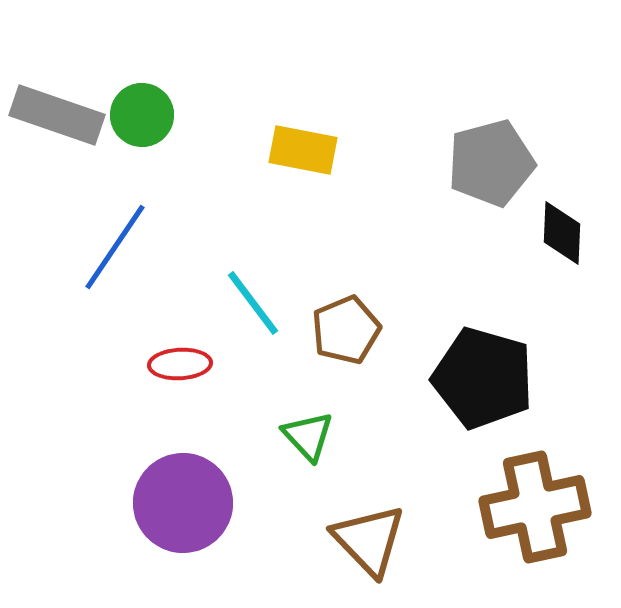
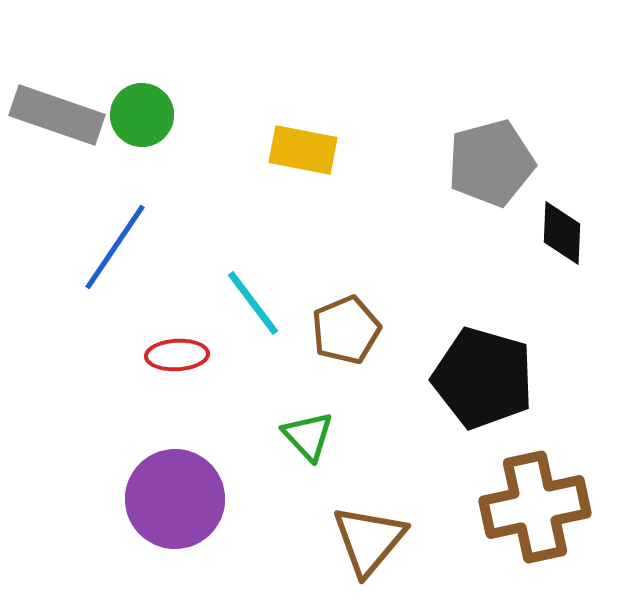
red ellipse: moved 3 px left, 9 px up
purple circle: moved 8 px left, 4 px up
brown triangle: rotated 24 degrees clockwise
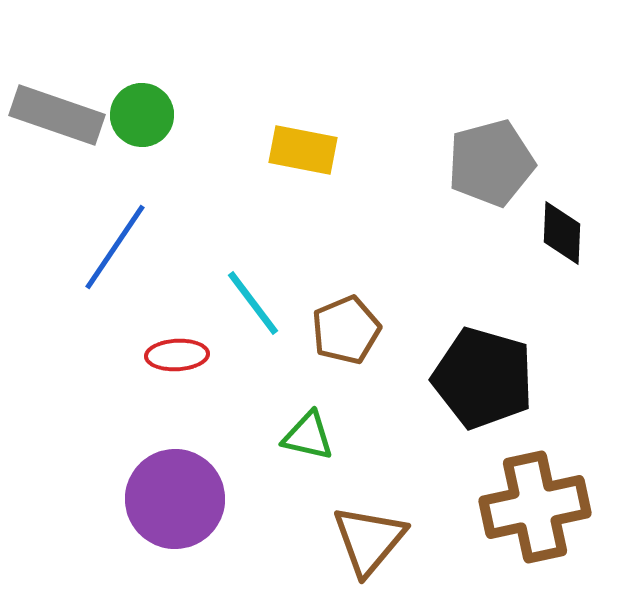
green triangle: rotated 34 degrees counterclockwise
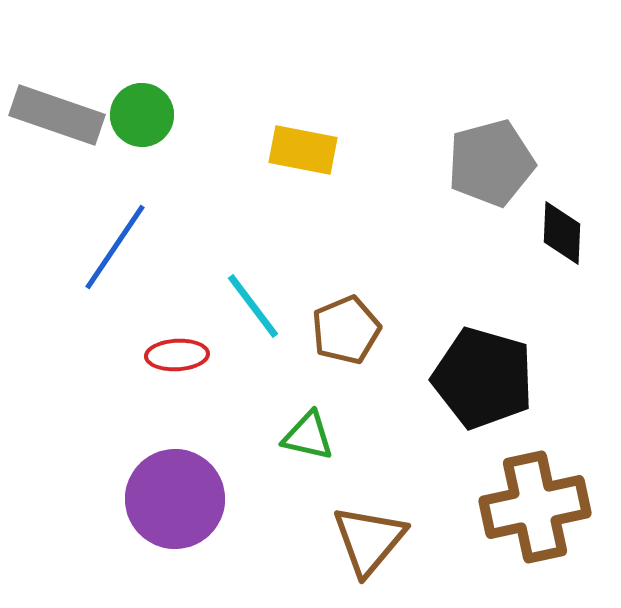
cyan line: moved 3 px down
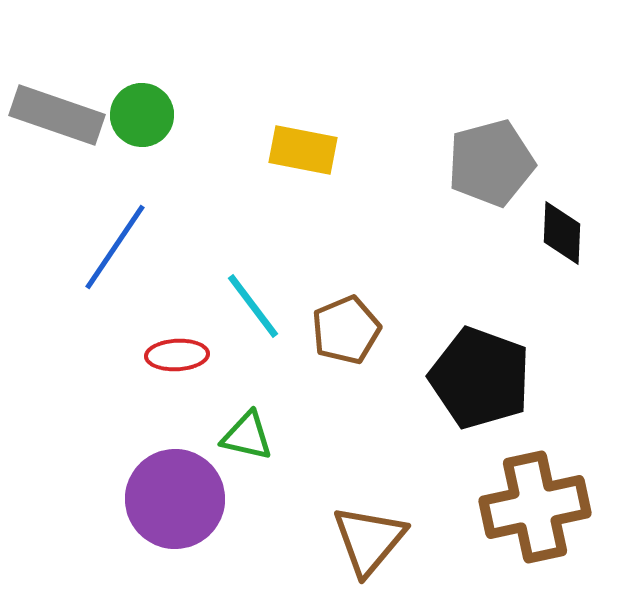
black pentagon: moved 3 px left; rotated 4 degrees clockwise
green triangle: moved 61 px left
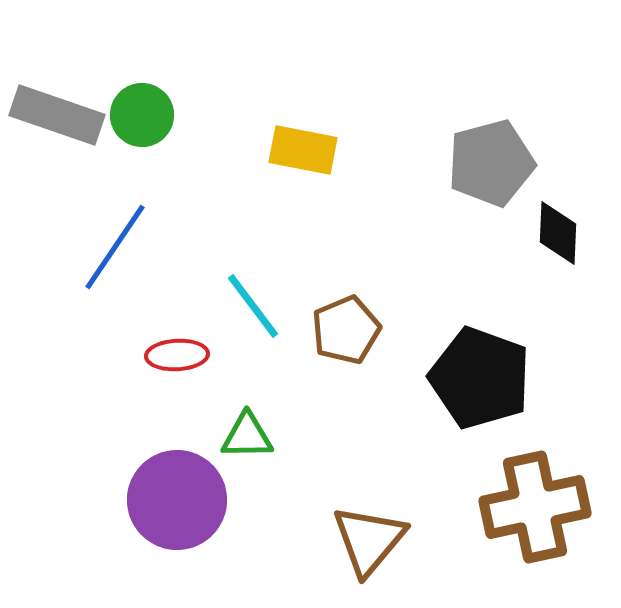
black diamond: moved 4 px left
green triangle: rotated 14 degrees counterclockwise
purple circle: moved 2 px right, 1 px down
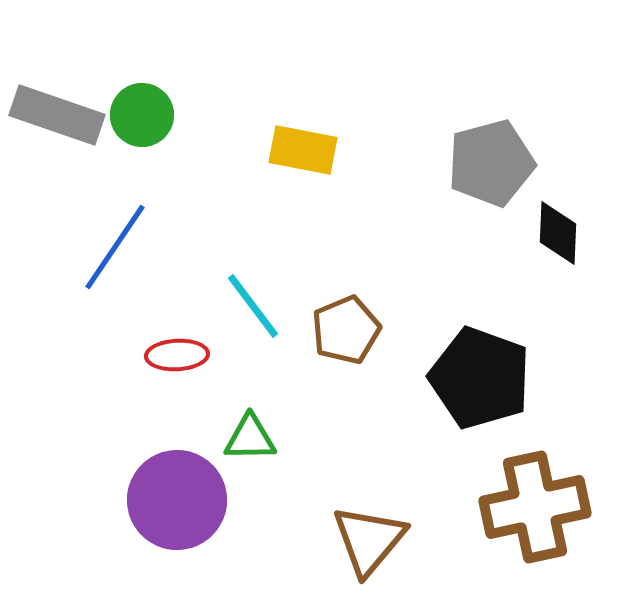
green triangle: moved 3 px right, 2 px down
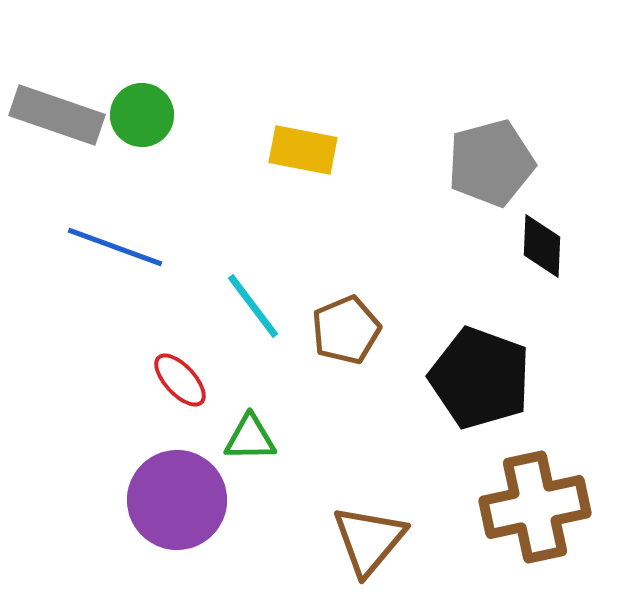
black diamond: moved 16 px left, 13 px down
blue line: rotated 76 degrees clockwise
red ellipse: moved 3 px right, 25 px down; rotated 50 degrees clockwise
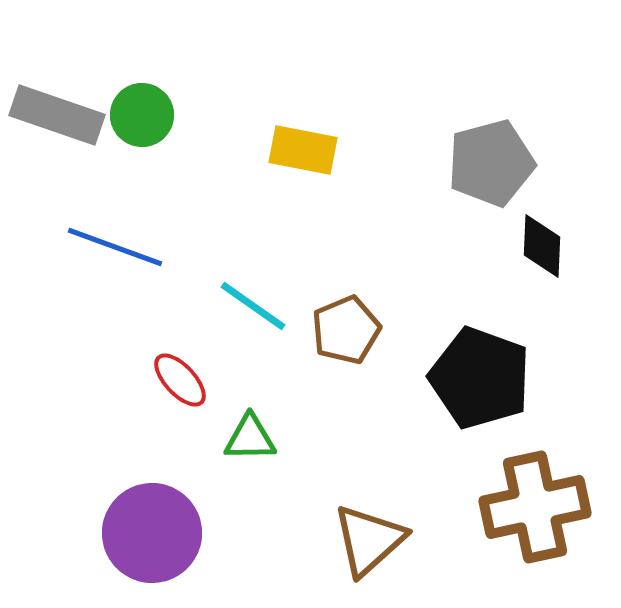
cyan line: rotated 18 degrees counterclockwise
purple circle: moved 25 px left, 33 px down
brown triangle: rotated 8 degrees clockwise
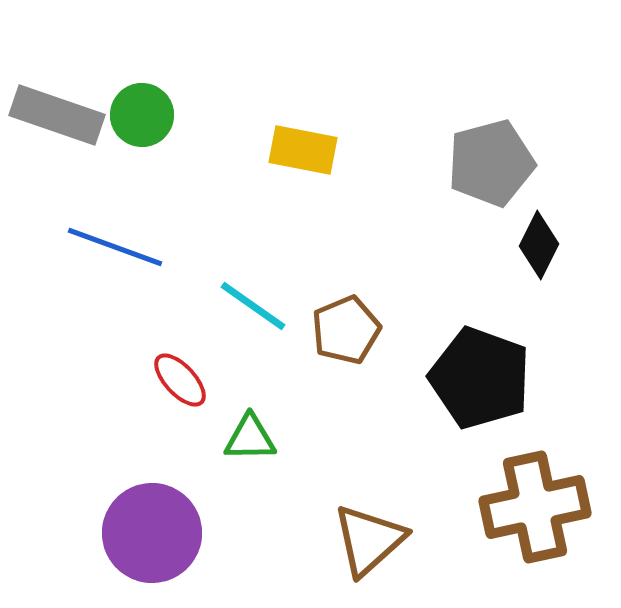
black diamond: moved 3 px left, 1 px up; rotated 24 degrees clockwise
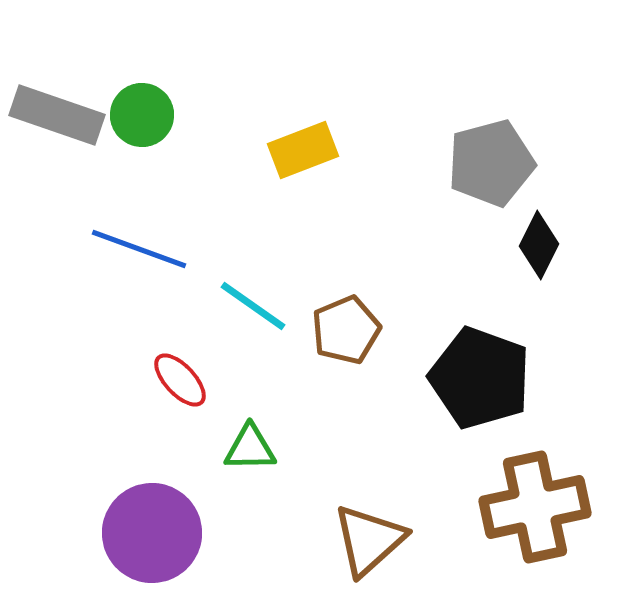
yellow rectangle: rotated 32 degrees counterclockwise
blue line: moved 24 px right, 2 px down
green triangle: moved 10 px down
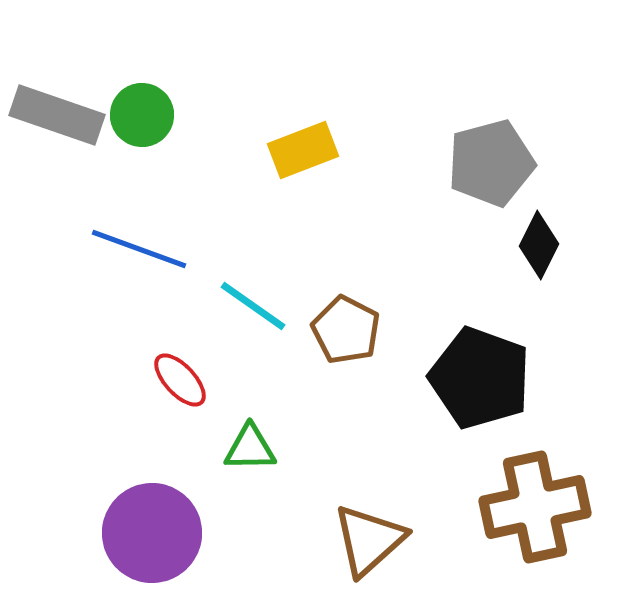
brown pentagon: rotated 22 degrees counterclockwise
